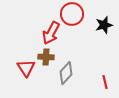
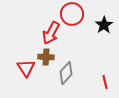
black star: rotated 18 degrees counterclockwise
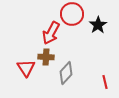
black star: moved 6 px left
